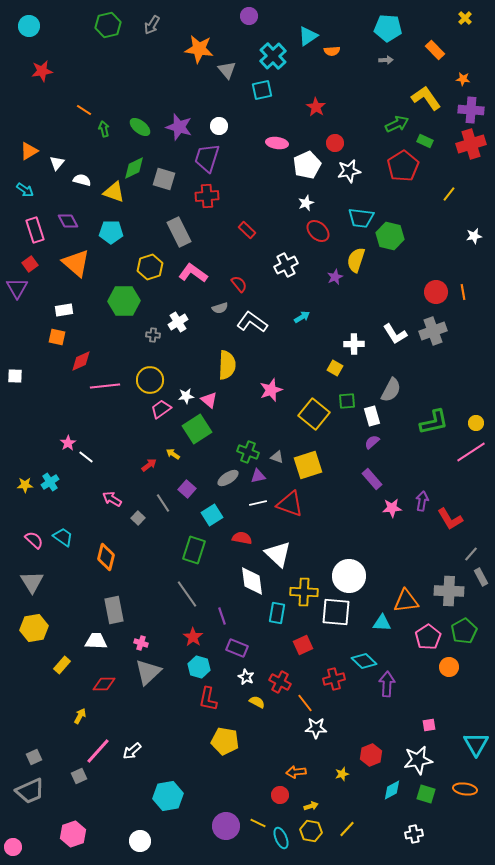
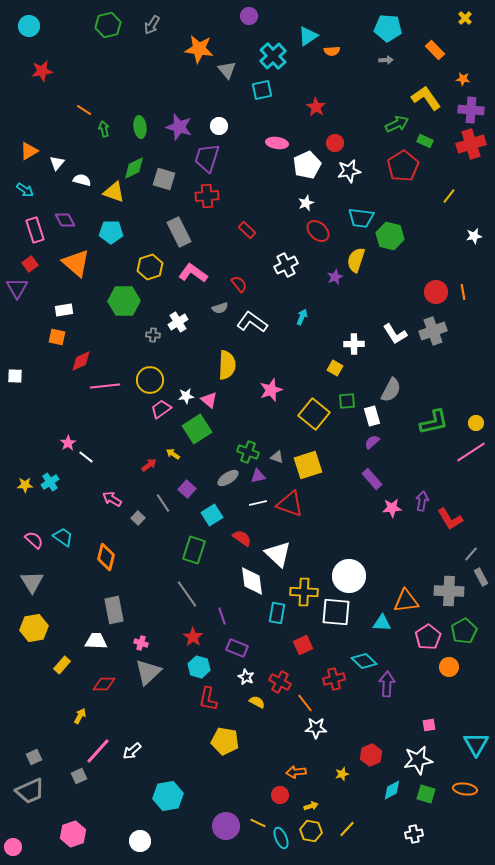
green ellipse at (140, 127): rotated 45 degrees clockwise
yellow line at (449, 194): moved 2 px down
purple diamond at (68, 221): moved 3 px left, 1 px up
cyan arrow at (302, 317): rotated 35 degrees counterclockwise
red semicircle at (242, 538): rotated 24 degrees clockwise
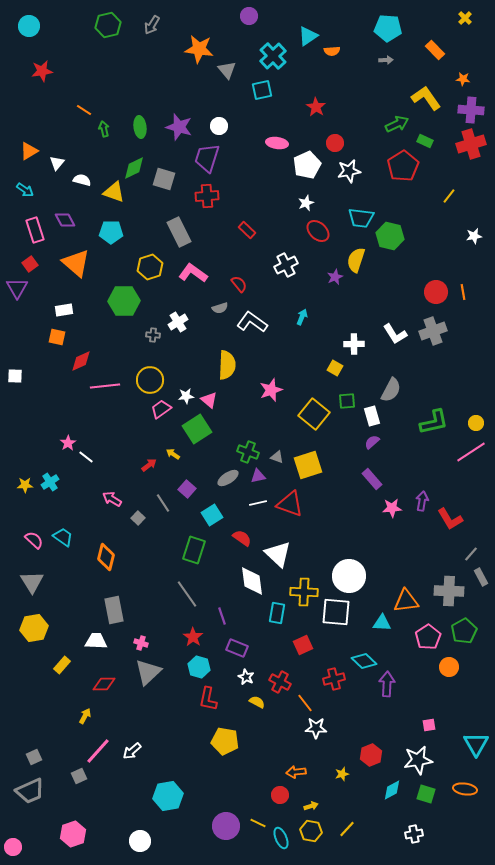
yellow arrow at (80, 716): moved 5 px right
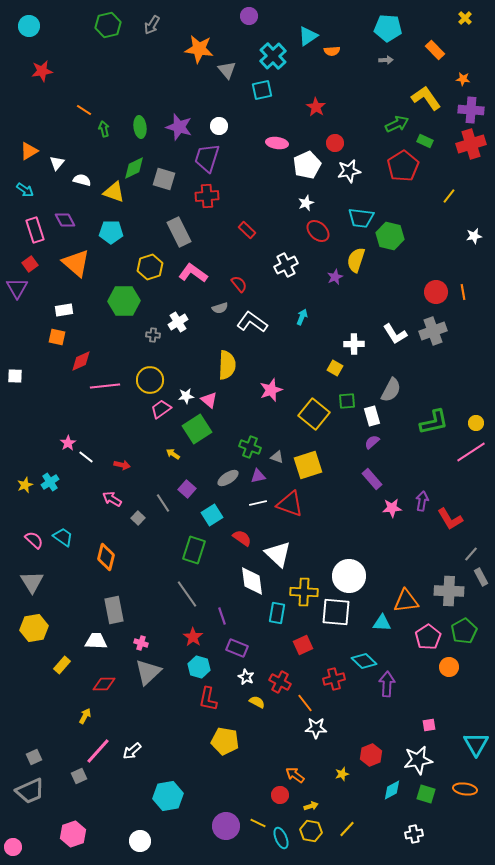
green cross at (248, 452): moved 2 px right, 5 px up
red arrow at (149, 465): moved 27 px left; rotated 49 degrees clockwise
yellow star at (25, 485): rotated 21 degrees counterclockwise
orange arrow at (296, 772): moved 1 px left, 3 px down; rotated 42 degrees clockwise
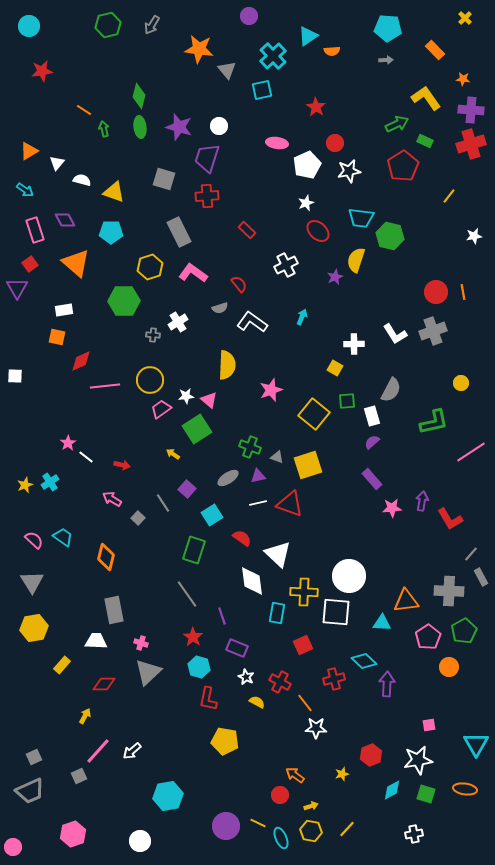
green diamond at (134, 168): moved 5 px right, 72 px up; rotated 50 degrees counterclockwise
yellow circle at (476, 423): moved 15 px left, 40 px up
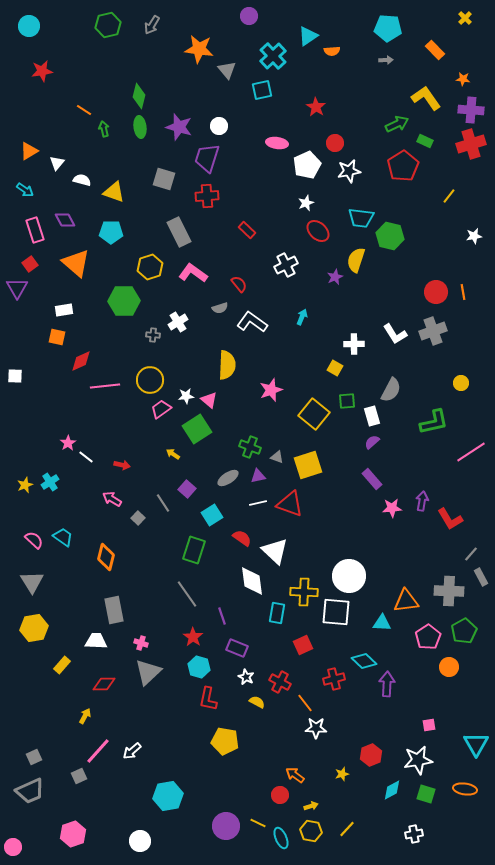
white triangle at (278, 554): moved 3 px left, 3 px up
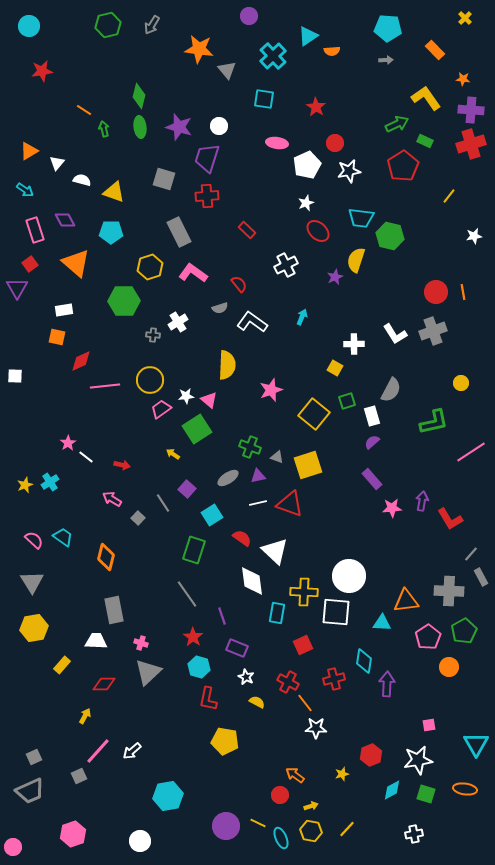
cyan square at (262, 90): moved 2 px right, 9 px down; rotated 20 degrees clockwise
green square at (347, 401): rotated 12 degrees counterclockwise
cyan diamond at (364, 661): rotated 55 degrees clockwise
red cross at (280, 682): moved 8 px right
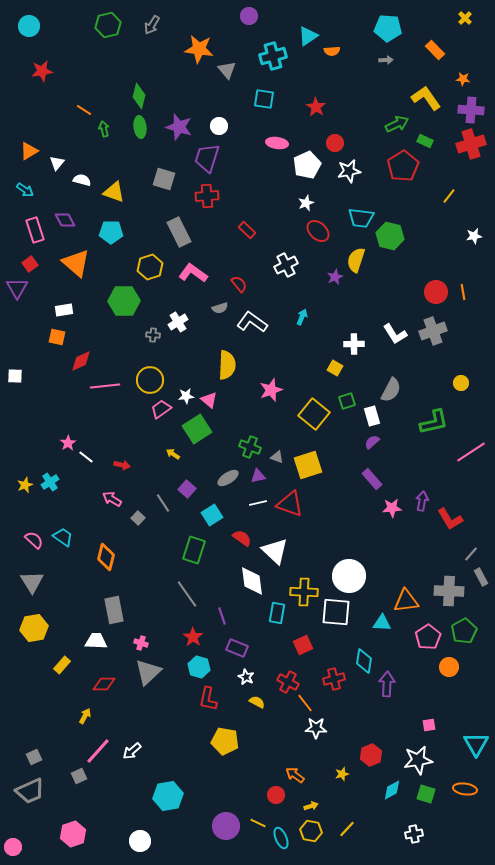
cyan cross at (273, 56): rotated 28 degrees clockwise
red circle at (280, 795): moved 4 px left
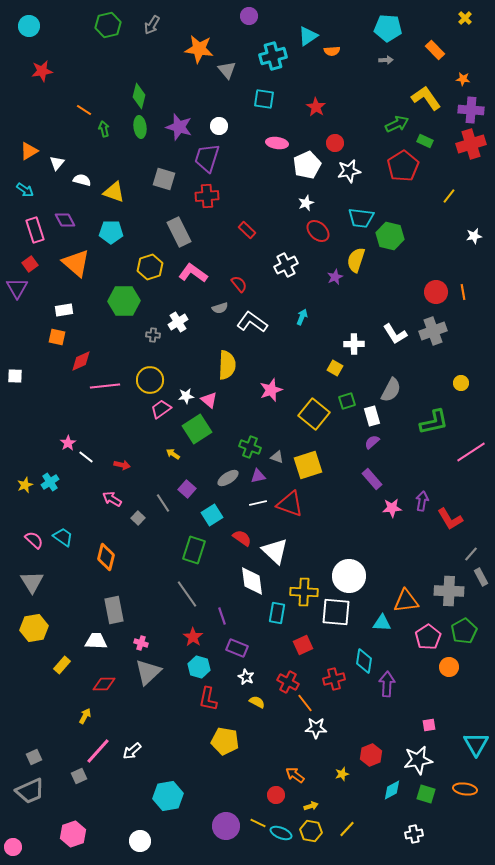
cyan ellipse at (281, 838): moved 5 px up; rotated 45 degrees counterclockwise
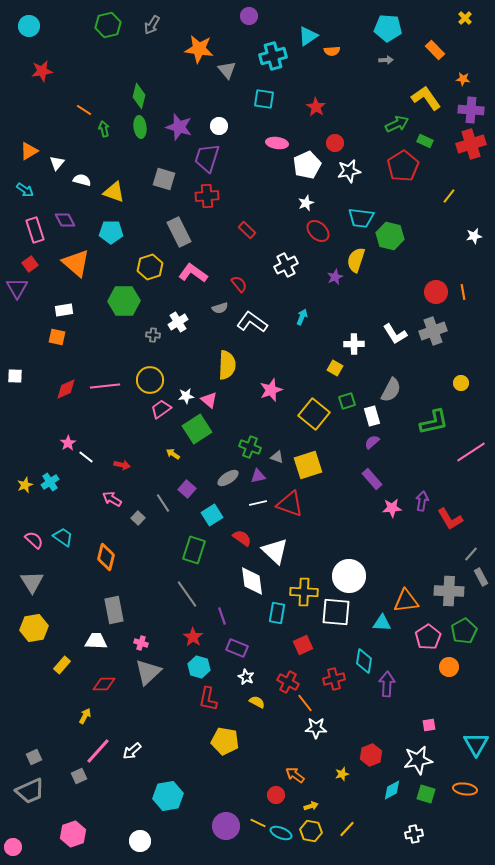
red diamond at (81, 361): moved 15 px left, 28 px down
